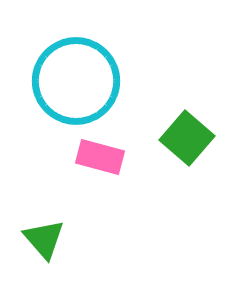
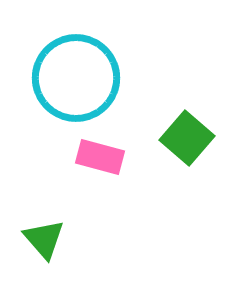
cyan circle: moved 3 px up
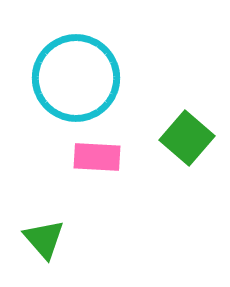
pink rectangle: moved 3 px left; rotated 12 degrees counterclockwise
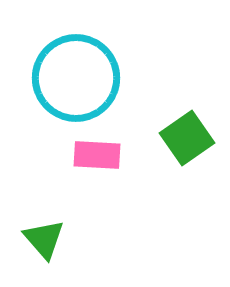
green square: rotated 14 degrees clockwise
pink rectangle: moved 2 px up
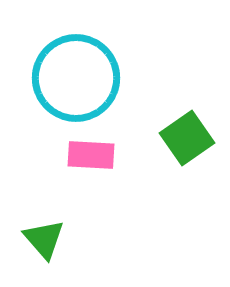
pink rectangle: moved 6 px left
